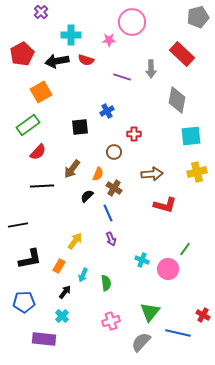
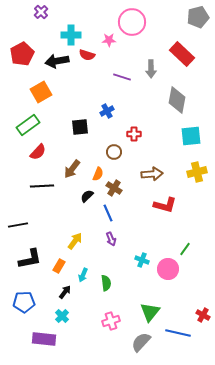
red semicircle at (86, 60): moved 1 px right, 5 px up
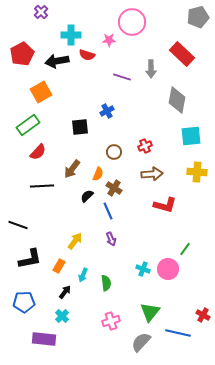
red cross at (134, 134): moved 11 px right, 12 px down; rotated 24 degrees counterclockwise
yellow cross at (197, 172): rotated 18 degrees clockwise
blue line at (108, 213): moved 2 px up
black line at (18, 225): rotated 30 degrees clockwise
cyan cross at (142, 260): moved 1 px right, 9 px down
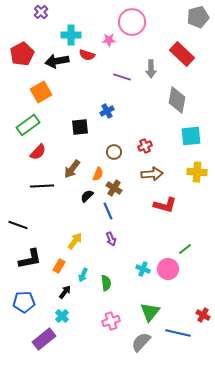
green line at (185, 249): rotated 16 degrees clockwise
purple rectangle at (44, 339): rotated 45 degrees counterclockwise
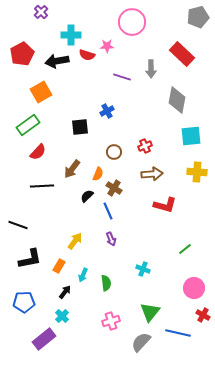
pink star at (109, 40): moved 2 px left, 6 px down
pink circle at (168, 269): moved 26 px right, 19 px down
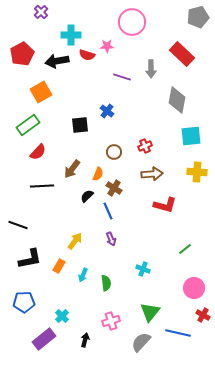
blue cross at (107, 111): rotated 24 degrees counterclockwise
black square at (80, 127): moved 2 px up
black arrow at (65, 292): moved 20 px right, 48 px down; rotated 24 degrees counterclockwise
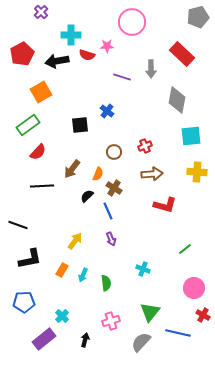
orange rectangle at (59, 266): moved 3 px right, 4 px down
